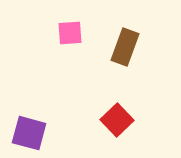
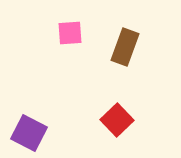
purple square: rotated 12 degrees clockwise
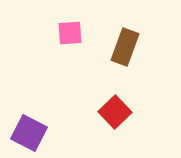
red square: moved 2 px left, 8 px up
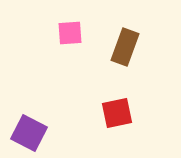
red square: moved 2 px right, 1 px down; rotated 32 degrees clockwise
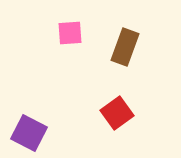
red square: rotated 24 degrees counterclockwise
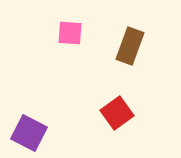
pink square: rotated 8 degrees clockwise
brown rectangle: moved 5 px right, 1 px up
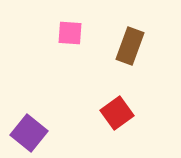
purple square: rotated 12 degrees clockwise
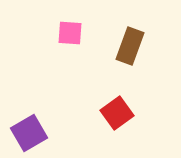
purple square: rotated 21 degrees clockwise
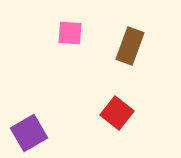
red square: rotated 16 degrees counterclockwise
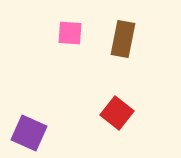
brown rectangle: moved 7 px left, 7 px up; rotated 9 degrees counterclockwise
purple square: rotated 36 degrees counterclockwise
